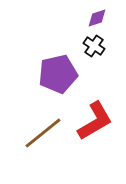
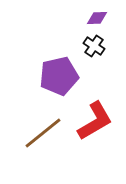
purple diamond: rotated 15 degrees clockwise
purple pentagon: moved 1 px right, 2 px down
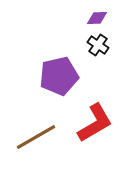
black cross: moved 4 px right, 1 px up
red L-shape: moved 2 px down
brown line: moved 7 px left, 4 px down; rotated 9 degrees clockwise
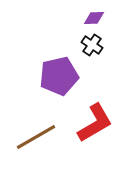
purple diamond: moved 3 px left
black cross: moved 6 px left
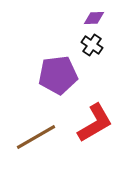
purple pentagon: moved 1 px left, 1 px up; rotated 6 degrees clockwise
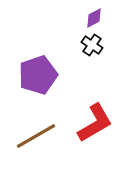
purple diamond: rotated 25 degrees counterclockwise
purple pentagon: moved 20 px left; rotated 12 degrees counterclockwise
brown line: moved 1 px up
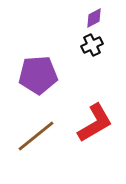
black cross: rotated 30 degrees clockwise
purple pentagon: rotated 15 degrees clockwise
brown line: rotated 9 degrees counterclockwise
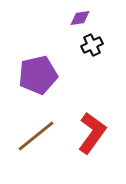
purple diamond: moved 14 px left; rotated 20 degrees clockwise
purple pentagon: rotated 9 degrees counterclockwise
red L-shape: moved 3 px left, 10 px down; rotated 24 degrees counterclockwise
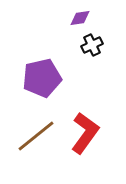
purple pentagon: moved 4 px right, 3 px down
red L-shape: moved 7 px left
